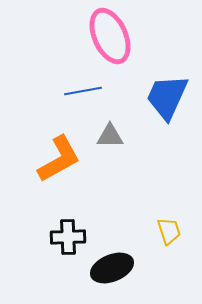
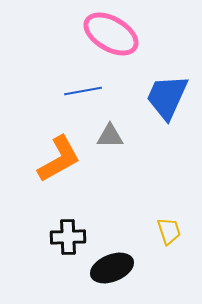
pink ellipse: moved 1 px right, 2 px up; rotated 36 degrees counterclockwise
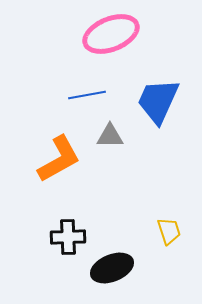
pink ellipse: rotated 52 degrees counterclockwise
blue line: moved 4 px right, 4 px down
blue trapezoid: moved 9 px left, 4 px down
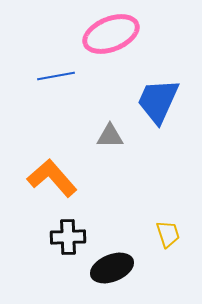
blue line: moved 31 px left, 19 px up
orange L-shape: moved 7 px left, 19 px down; rotated 102 degrees counterclockwise
yellow trapezoid: moved 1 px left, 3 px down
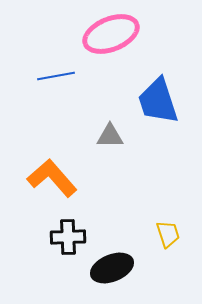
blue trapezoid: rotated 42 degrees counterclockwise
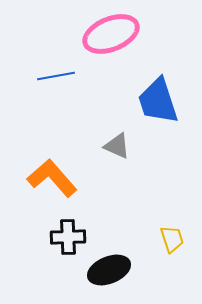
gray triangle: moved 7 px right, 10 px down; rotated 24 degrees clockwise
yellow trapezoid: moved 4 px right, 5 px down
black ellipse: moved 3 px left, 2 px down
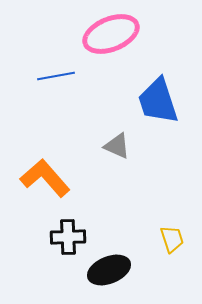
orange L-shape: moved 7 px left
